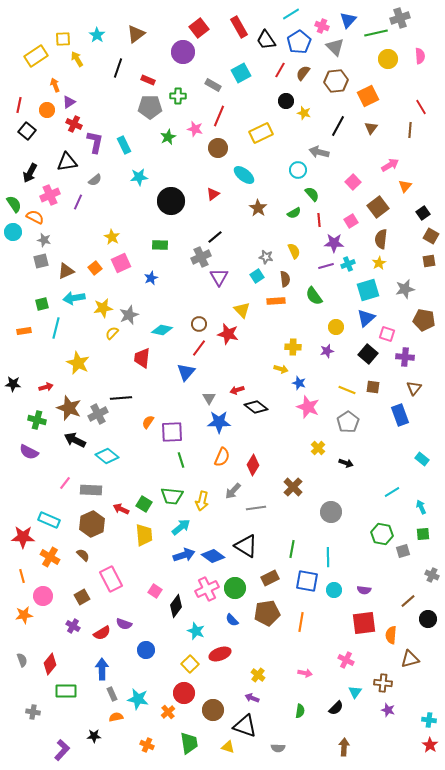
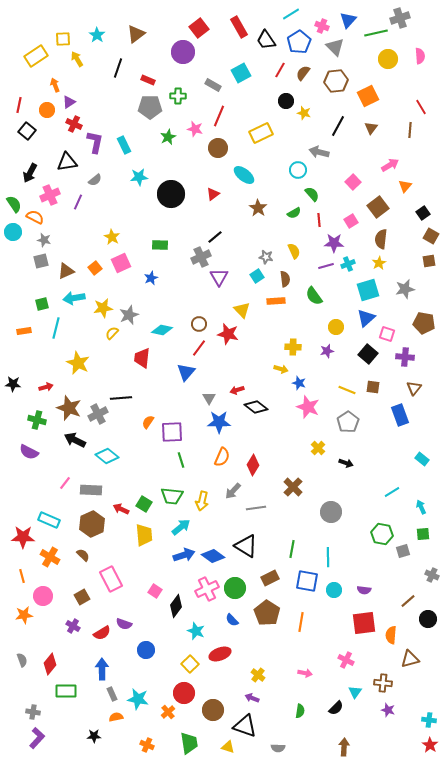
black circle at (171, 201): moved 7 px up
brown pentagon at (424, 320): moved 3 px down
brown pentagon at (267, 613): rotated 30 degrees counterclockwise
purple L-shape at (62, 750): moved 25 px left, 12 px up
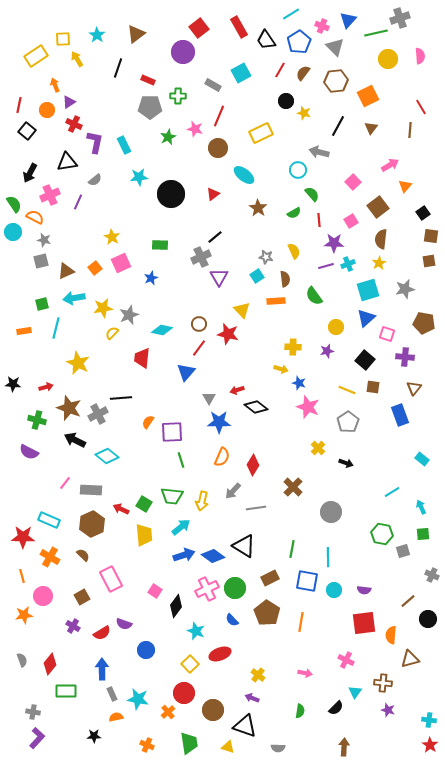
brown square at (431, 236): rotated 21 degrees counterclockwise
black square at (368, 354): moved 3 px left, 6 px down
black triangle at (246, 546): moved 2 px left
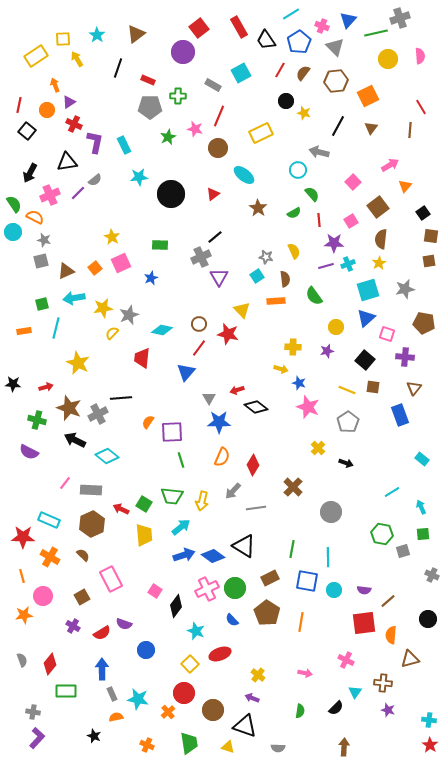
purple line at (78, 202): moved 9 px up; rotated 21 degrees clockwise
brown line at (408, 601): moved 20 px left
black star at (94, 736): rotated 24 degrees clockwise
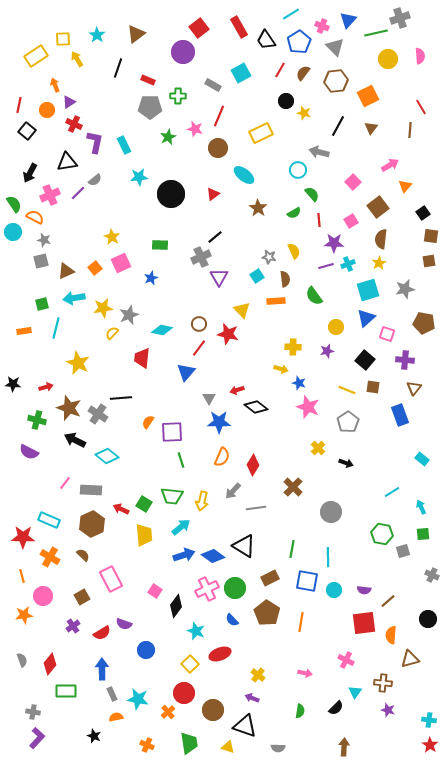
gray star at (266, 257): moved 3 px right
purple cross at (405, 357): moved 3 px down
gray cross at (98, 414): rotated 30 degrees counterclockwise
purple cross at (73, 626): rotated 24 degrees clockwise
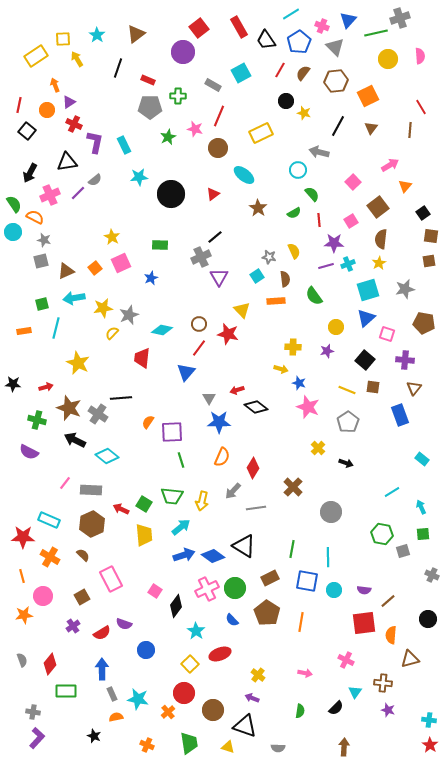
red diamond at (253, 465): moved 3 px down
cyan star at (196, 631): rotated 12 degrees clockwise
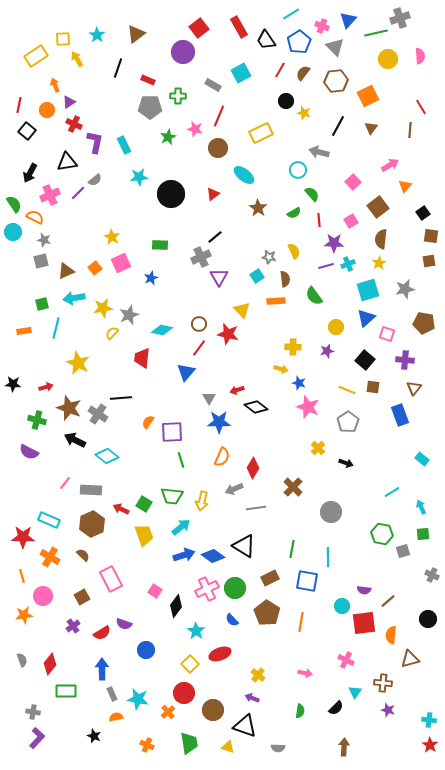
gray arrow at (233, 491): moved 1 px right, 2 px up; rotated 24 degrees clockwise
yellow trapezoid at (144, 535): rotated 15 degrees counterclockwise
cyan circle at (334, 590): moved 8 px right, 16 px down
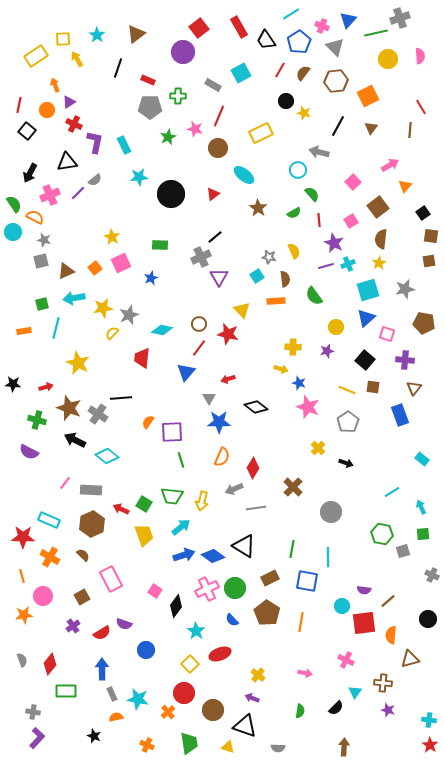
purple star at (334, 243): rotated 24 degrees clockwise
red arrow at (237, 390): moved 9 px left, 11 px up
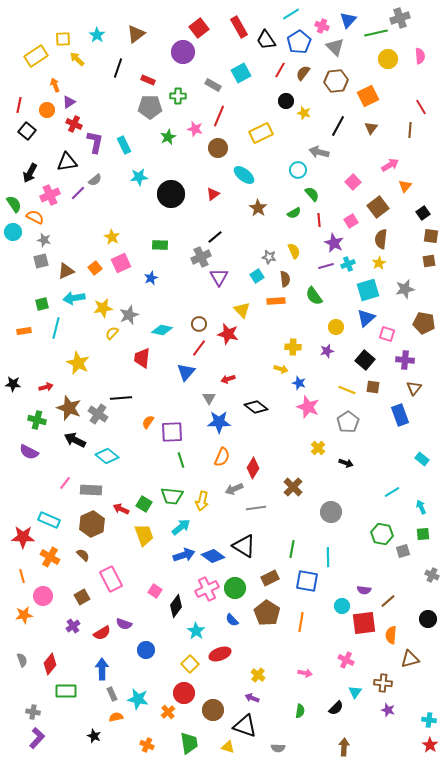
yellow arrow at (77, 59): rotated 14 degrees counterclockwise
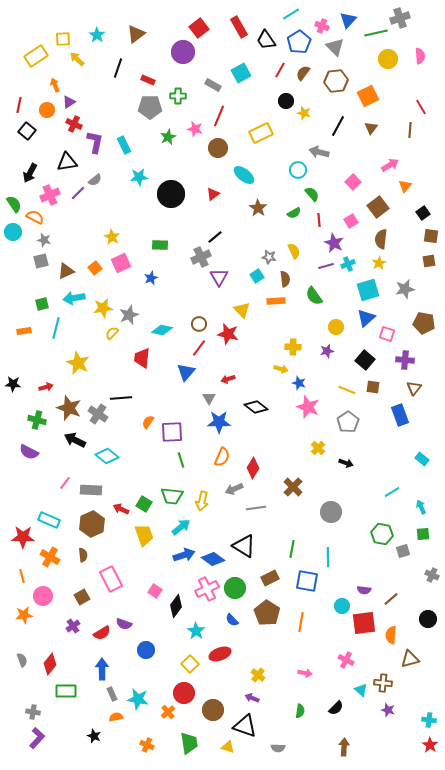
brown semicircle at (83, 555): rotated 40 degrees clockwise
blue diamond at (213, 556): moved 3 px down
brown line at (388, 601): moved 3 px right, 2 px up
cyan triangle at (355, 692): moved 6 px right, 2 px up; rotated 24 degrees counterclockwise
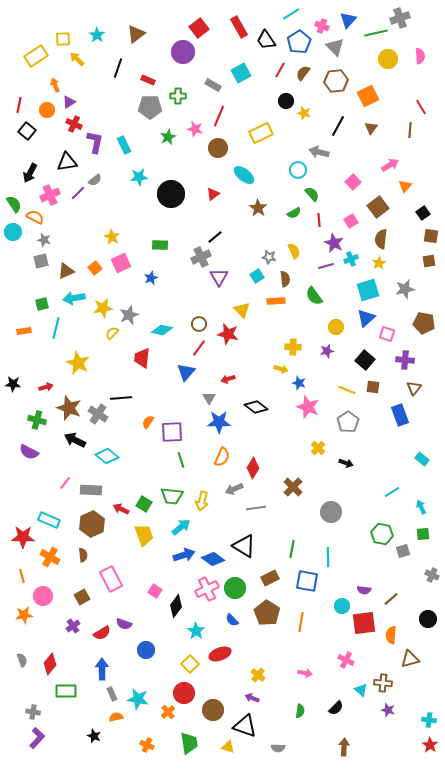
cyan cross at (348, 264): moved 3 px right, 5 px up
